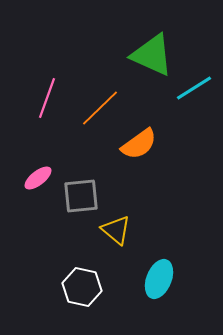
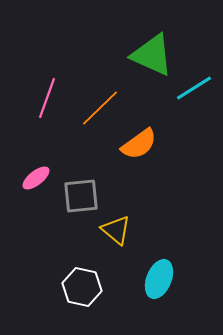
pink ellipse: moved 2 px left
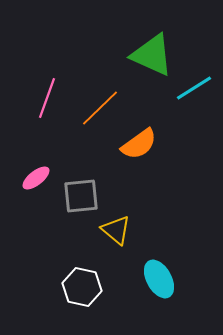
cyan ellipse: rotated 51 degrees counterclockwise
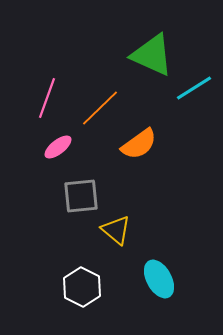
pink ellipse: moved 22 px right, 31 px up
white hexagon: rotated 15 degrees clockwise
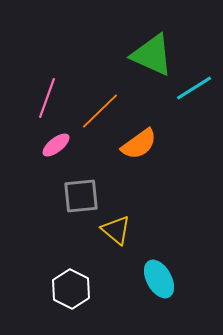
orange line: moved 3 px down
pink ellipse: moved 2 px left, 2 px up
white hexagon: moved 11 px left, 2 px down
